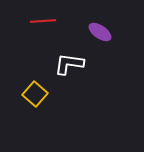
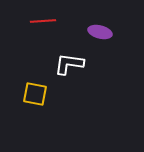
purple ellipse: rotated 20 degrees counterclockwise
yellow square: rotated 30 degrees counterclockwise
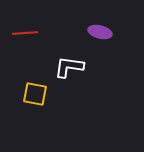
red line: moved 18 px left, 12 px down
white L-shape: moved 3 px down
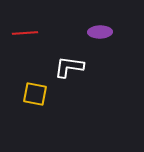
purple ellipse: rotated 15 degrees counterclockwise
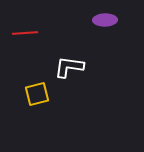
purple ellipse: moved 5 px right, 12 px up
yellow square: moved 2 px right; rotated 25 degrees counterclockwise
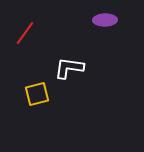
red line: rotated 50 degrees counterclockwise
white L-shape: moved 1 px down
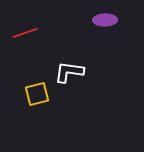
red line: rotated 35 degrees clockwise
white L-shape: moved 4 px down
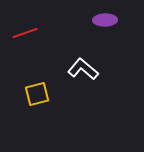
white L-shape: moved 14 px right, 3 px up; rotated 32 degrees clockwise
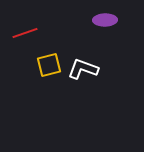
white L-shape: rotated 20 degrees counterclockwise
yellow square: moved 12 px right, 29 px up
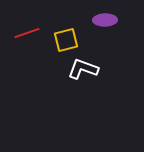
red line: moved 2 px right
yellow square: moved 17 px right, 25 px up
